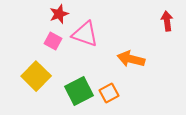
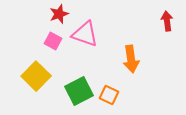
orange arrow: rotated 112 degrees counterclockwise
orange square: moved 2 px down; rotated 36 degrees counterclockwise
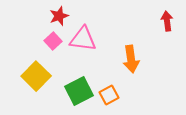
red star: moved 2 px down
pink triangle: moved 2 px left, 5 px down; rotated 12 degrees counterclockwise
pink square: rotated 18 degrees clockwise
orange square: rotated 36 degrees clockwise
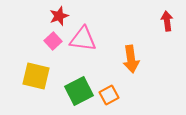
yellow square: rotated 32 degrees counterclockwise
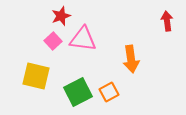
red star: moved 2 px right
green square: moved 1 px left, 1 px down
orange square: moved 3 px up
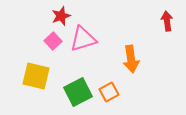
pink triangle: rotated 24 degrees counterclockwise
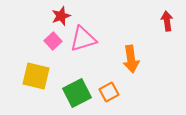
green square: moved 1 px left, 1 px down
